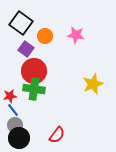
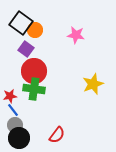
orange circle: moved 10 px left, 6 px up
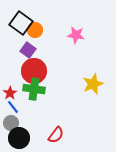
purple square: moved 2 px right, 1 px down
red star: moved 3 px up; rotated 24 degrees counterclockwise
blue line: moved 3 px up
gray circle: moved 4 px left, 2 px up
red semicircle: moved 1 px left
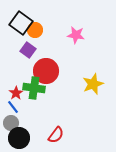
red circle: moved 12 px right
green cross: moved 1 px up
red star: moved 6 px right
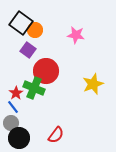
green cross: rotated 15 degrees clockwise
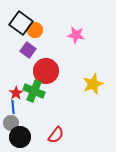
green cross: moved 3 px down
blue line: rotated 32 degrees clockwise
black circle: moved 1 px right, 1 px up
